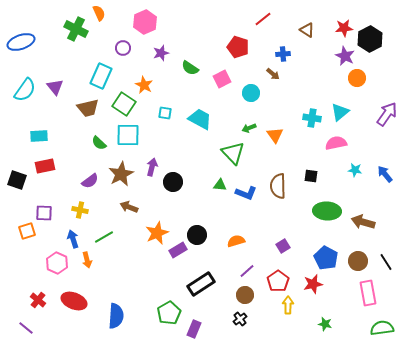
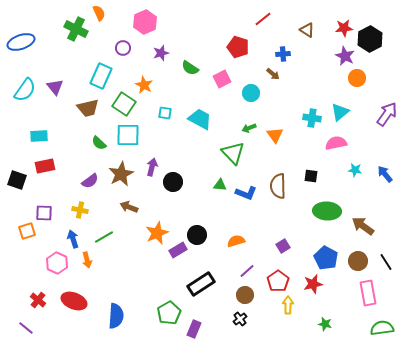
brown arrow at (363, 222): moved 4 px down; rotated 20 degrees clockwise
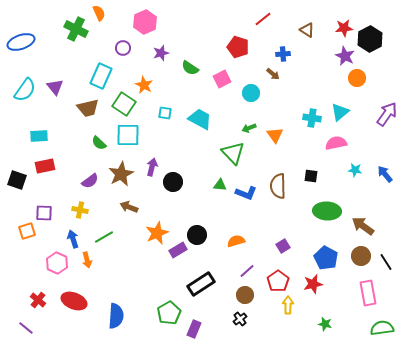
brown circle at (358, 261): moved 3 px right, 5 px up
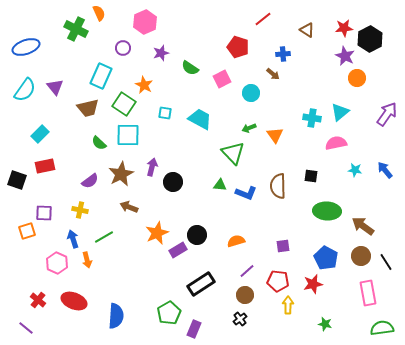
blue ellipse at (21, 42): moved 5 px right, 5 px down
cyan rectangle at (39, 136): moved 1 px right, 2 px up; rotated 42 degrees counterclockwise
blue arrow at (385, 174): moved 4 px up
purple square at (283, 246): rotated 24 degrees clockwise
red pentagon at (278, 281): rotated 30 degrees counterclockwise
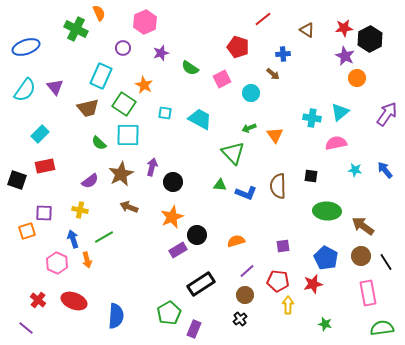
orange star at (157, 233): moved 15 px right, 16 px up
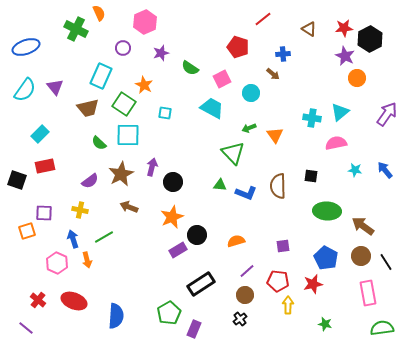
brown triangle at (307, 30): moved 2 px right, 1 px up
cyan trapezoid at (200, 119): moved 12 px right, 11 px up
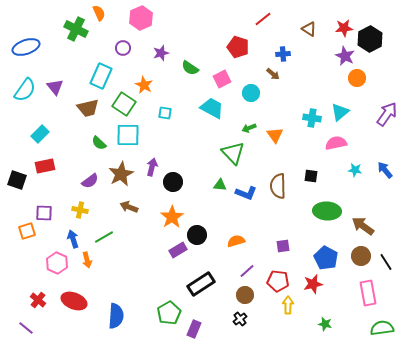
pink hexagon at (145, 22): moved 4 px left, 4 px up
orange star at (172, 217): rotated 10 degrees counterclockwise
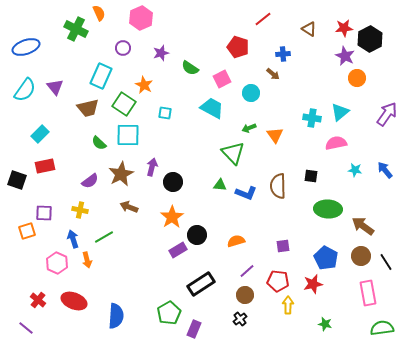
green ellipse at (327, 211): moved 1 px right, 2 px up
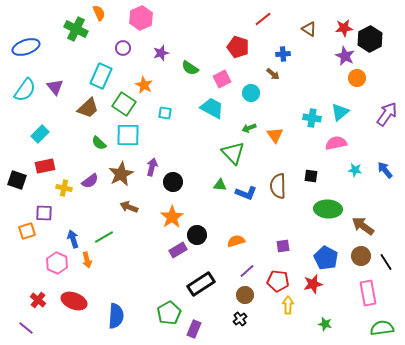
brown trapezoid at (88, 108): rotated 30 degrees counterclockwise
yellow cross at (80, 210): moved 16 px left, 22 px up
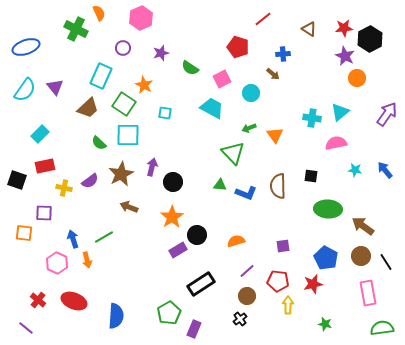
orange square at (27, 231): moved 3 px left, 2 px down; rotated 24 degrees clockwise
brown circle at (245, 295): moved 2 px right, 1 px down
